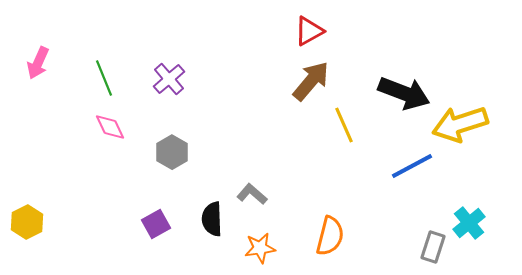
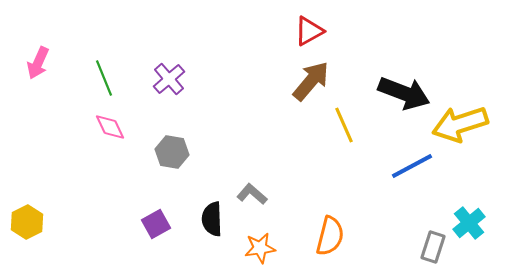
gray hexagon: rotated 20 degrees counterclockwise
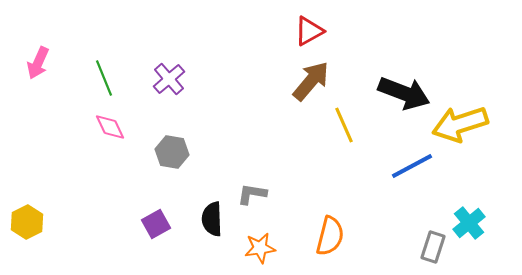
gray L-shape: rotated 32 degrees counterclockwise
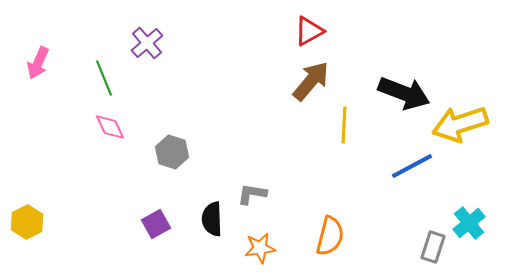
purple cross: moved 22 px left, 36 px up
yellow line: rotated 27 degrees clockwise
gray hexagon: rotated 8 degrees clockwise
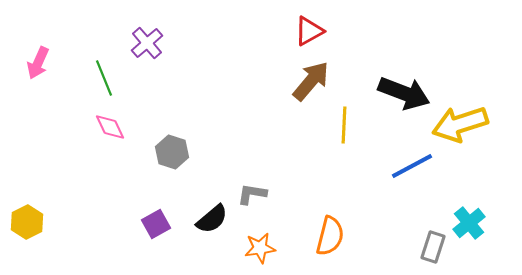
black semicircle: rotated 128 degrees counterclockwise
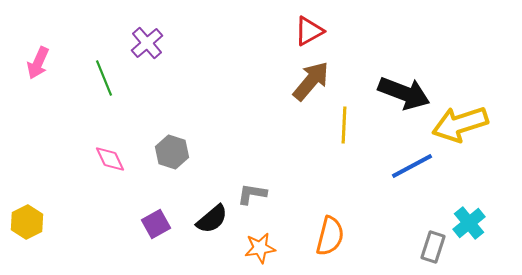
pink diamond: moved 32 px down
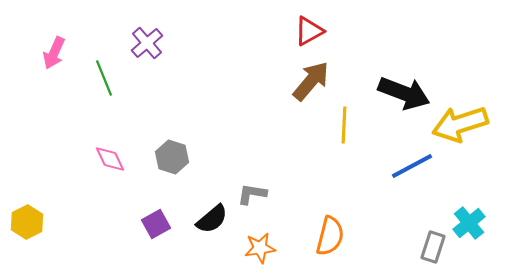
pink arrow: moved 16 px right, 10 px up
gray hexagon: moved 5 px down
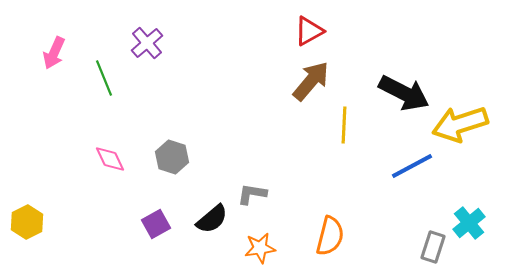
black arrow: rotated 6 degrees clockwise
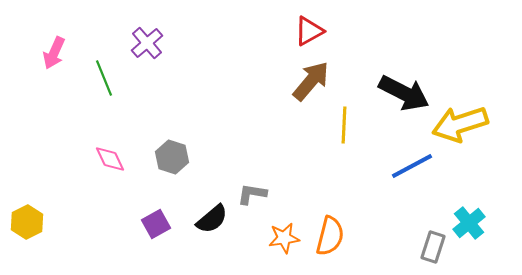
orange star: moved 24 px right, 10 px up
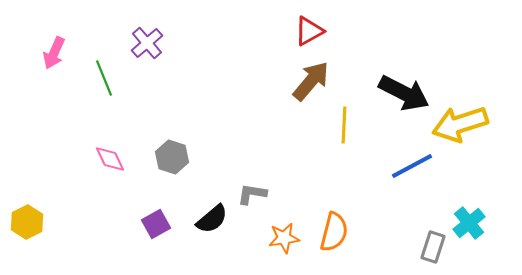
orange semicircle: moved 4 px right, 4 px up
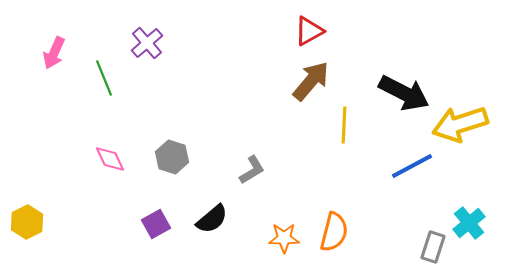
gray L-shape: moved 24 px up; rotated 140 degrees clockwise
orange star: rotated 8 degrees clockwise
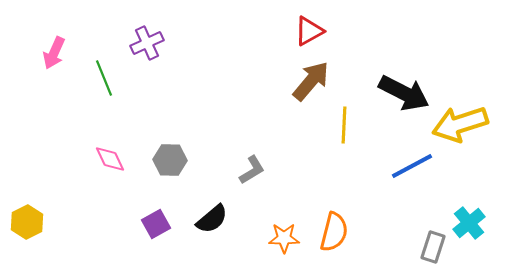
purple cross: rotated 16 degrees clockwise
gray hexagon: moved 2 px left, 3 px down; rotated 16 degrees counterclockwise
